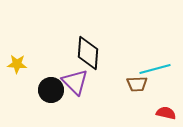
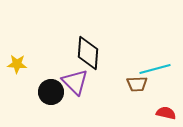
black circle: moved 2 px down
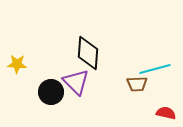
purple triangle: moved 1 px right
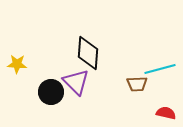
cyan line: moved 5 px right
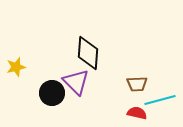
yellow star: moved 1 px left, 3 px down; rotated 18 degrees counterclockwise
cyan line: moved 31 px down
black circle: moved 1 px right, 1 px down
red semicircle: moved 29 px left
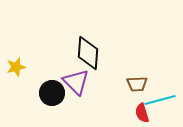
red semicircle: moved 5 px right; rotated 120 degrees counterclockwise
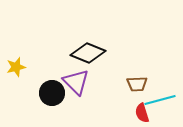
black diamond: rotated 72 degrees counterclockwise
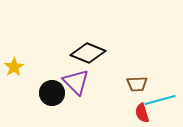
yellow star: moved 2 px left; rotated 18 degrees counterclockwise
